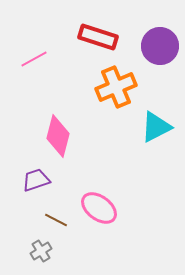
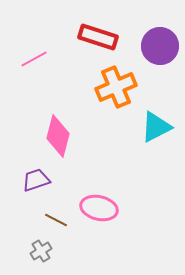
pink ellipse: rotated 24 degrees counterclockwise
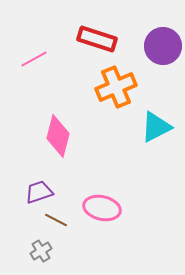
red rectangle: moved 1 px left, 2 px down
purple circle: moved 3 px right
purple trapezoid: moved 3 px right, 12 px down
pink ellipse: moved 3 px right
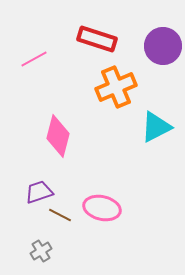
brown line: moved 4 px right, 5 px up
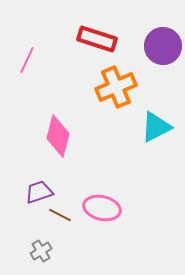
pink line: moved 7 px left, 1 px down; rotated 36 degrees counterclockwise
